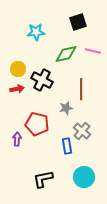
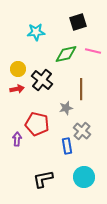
black cross: rotated 10 degrees clockwise
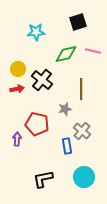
gray star: moved 1 px left, 1 px down
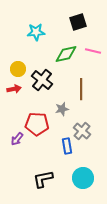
red arrow: moved 3 px left
gray star: moved 3 px left
red pentagon: rotated 10 degrees counterclockwise
purple arrow: rotated 144 degrees counterclockwise
cyan circle: moved 1 px left, 1 px down
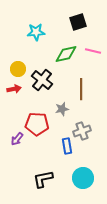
gray cross: rotated 30 degrees clockwise
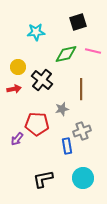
yellow circle: moved 2 px up
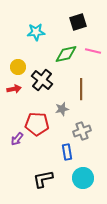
blue rectangle: moved 6 px down
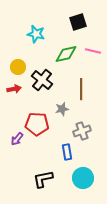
cyan star: moved 2 px down; rotated 18 degrees clockwise
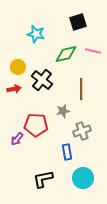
gray star: moved 1 px right, 2 px down
red pentagon: moved 1 px left, 1 px down
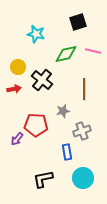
brown line: moved 3 px right
